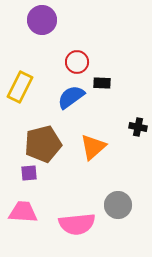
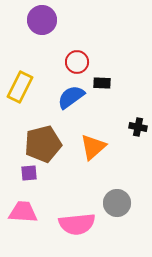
gray circle: moved 1 px left, 2 px up
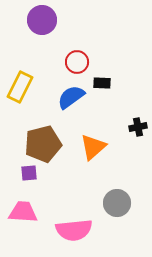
black cross: rotated 24 degrees counterclockwise
pink semicircle: moved 3 px left, 6 px down
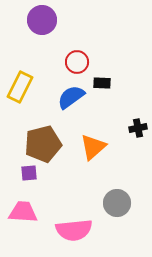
black cross: moved 1 px down
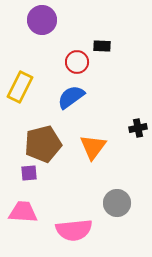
black rectangle: moved 37 px up
orange triangle: rotated 12 degrees counterclockwise
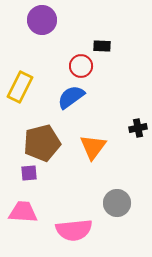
red circle: moved 4 px right, 4 px down
brown pentagon: moved 1 px left, 1 px up
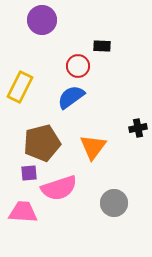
red circle: moved 3 px left
gray circle: moved 3 px left
pink semicircle: moved 15 px left, 42 px up; rotated 12 degrees counterclockwise
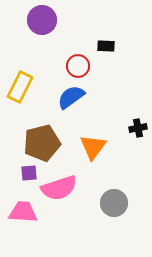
black rectangle: moved 4 px right
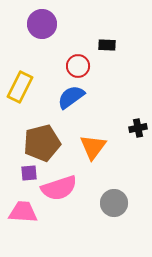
purple circle: moved 4 px down
black rectangle: moved 1 px right, 1 px up
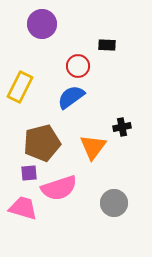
black cross: moved 16 px left, 1 px up
pink trapezoid: moved 4 px up; rotated 12 degrees clockwise
